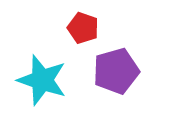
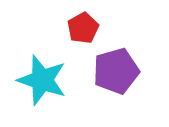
red pentagon: rotated 24 degrees clockwise
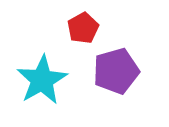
cyan star: rotated 24 degrees clockwise
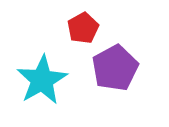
purple pentagon: moved 1 px left, 3 px up; rotated 12 degrees counterclockwise
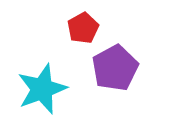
cyan star: moved 9 px down; rotated 9 degrees clockwise
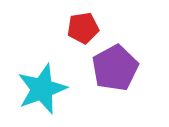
red pentagon: rotated 20 degrees clockwise
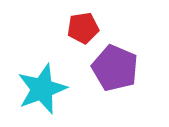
purple pentagon: rotated 21 degrees counterclockwise
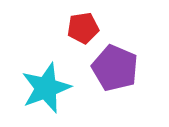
cyan star: moved 4 px right, 1 px up
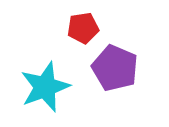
cyan star: moved 1 px left, 1 px up
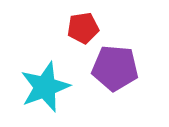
purple pentagon: rotated 18 degrees counterclockwise
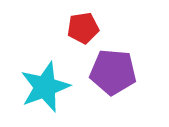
purple pentagon: moved 2 px left, 4 px down
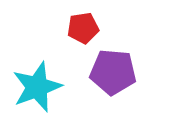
cyan star: moved 8 px left
